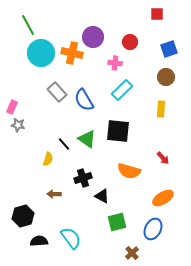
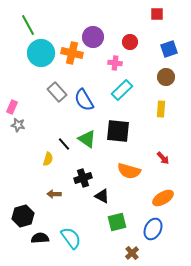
black semicircle: moved 1 px right, 3 px up
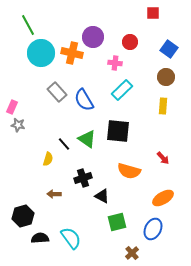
red square: moved 4 px left, 1 px up
blue square: rotated 36 degrees counterclockwise
yellow rectangle: moved 2 px right, 3 px up
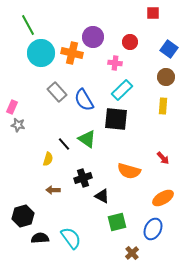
black square: moved 2 px left, 12 px up
brown arrow: moved 1 px left, 4 px up
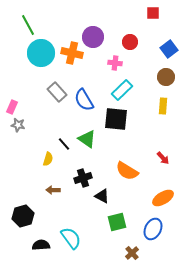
blue square: rotated 18 degrees clockwise
orange semicircle: moved 2 px left; rotated 15 degrees clockwise
black semicircle: moved 1 px right, 7 px down
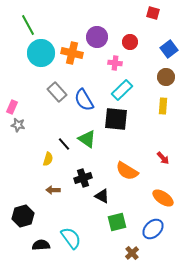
red square: rotated 16 degrees clockwise
purple circle: moved 4 px right
orange ellipse: rotated 65 degrees clockwise
blue ellipse: rotated 20 degrees clockwise
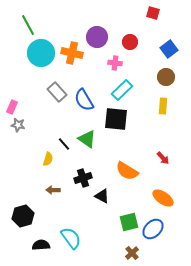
green square: moved 12 px right
